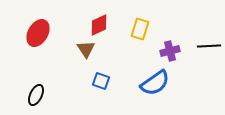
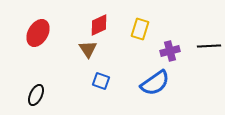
brown triangle: moved 2 px right
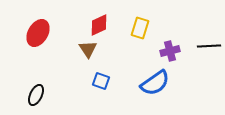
yellow rectangle: moved 1 px up
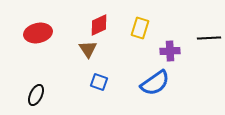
red ellipse: rotated 48 degrees clockwise
black line: moved 8 px up
purple cross: rotated 12 degrees clockwise
blue square: moved 2 px left, 1 px down
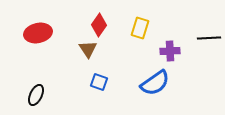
red diamond: rotated 30 degrees counterclockwise
